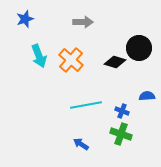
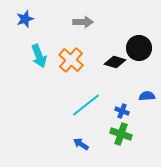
cyan line: rotated 28 degrees counterclockwise
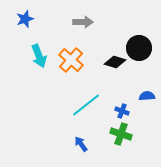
blue arrow: rotated 21 degrees clockwise
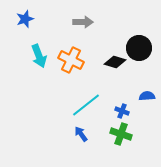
orange cross: rotated 15 degrees counterclockwise
blue arrow: moved 10 px up
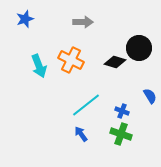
cyan arrow: moved 10 px down
blue semicircle: moved 3 px right; rotated 63 degrees clockwise
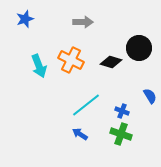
black diamond: moved 4 px left
blue arrow: moved 1 px left; rotated 21 degrees counterclockwise
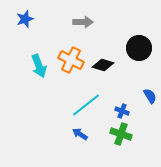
black diamond: moved 8 px left, 3 px down
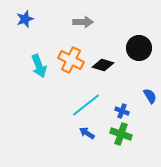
blue arrow: moved 7 px right, 1 px up
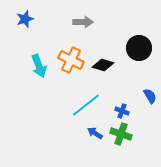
blue arrow: moved 8 px right
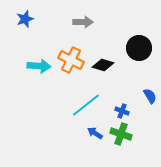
cyan arrow: rotated 65 degrees counterclockwise
